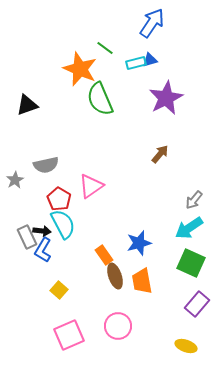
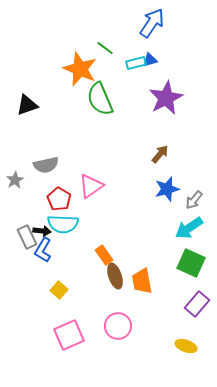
cyan semicircle: rotated 120 degrees clockwise
blue star: moved 28 px right, 54 px up
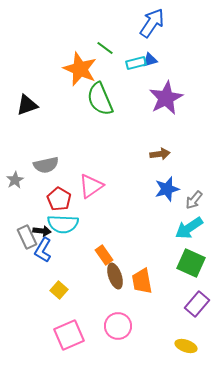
brown arrow: rotated 42 degrees clockwise
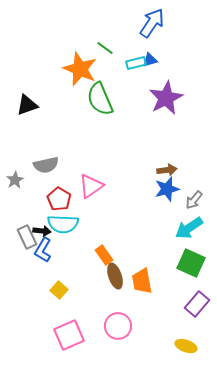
brown arrow: moved 7 px right, 16 px down
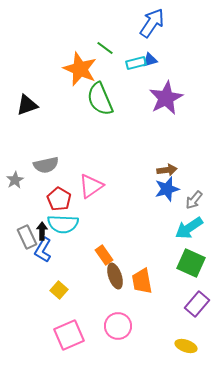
black arrow: rotated 96 degrees counterclockwise
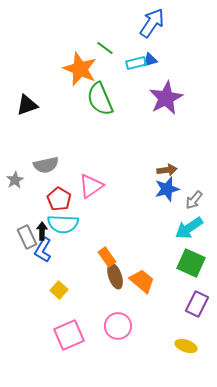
orange rectangle: moved 3 px right, 2 px down
orange trapezoid: rotated 140 degrees clockwise
purple rectangle: rotated 15 degrees counterclockwise
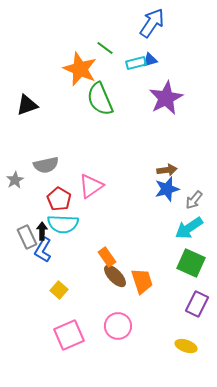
brown ellipse: rotated 25 degrees counterclockwise
orange trapezoid: rotated 32 degrees clockwise
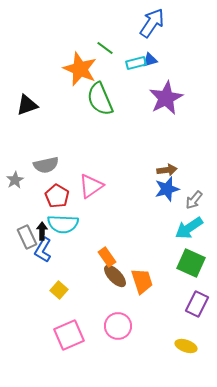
red pentagon: moved 2 px left, 3 px up
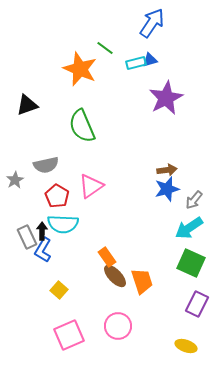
green semicircle: moved 18 px left, 27 px down
